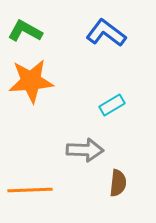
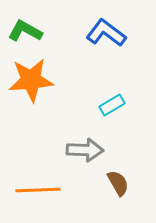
orange star: moved 1 px up
brown semicircle: rotated 36 degrees counterclockwise
orange line: moved 8 px right
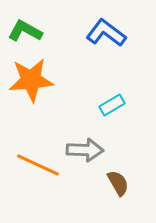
orange line: moved 25 px up; rotated 27 degrees clockwise
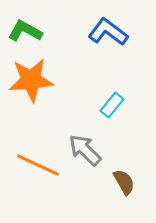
blue L-shape: moved 2 px right, 1 px up
cyan rectangle: rotated 20 degrees counterclockwise
gray arrow: rotated 138 degrees counterclockwise
brown semicircle: moved 6 px right, 1 px up
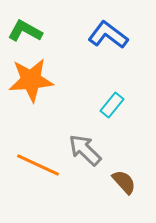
blue L-shape: moved 3 px down
brown semicircle: rotated 12 degrees counterclockwise
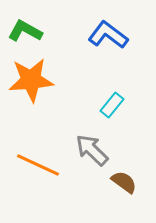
gray arrow: moved 7 px right
brown semicircle: rotated 12 degrees counterclockwise
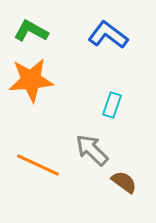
green L-shape: moved 6 px right
cyan rectangle: rotated 20 degrees counterclockwise
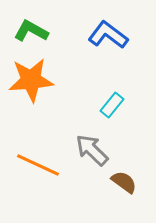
cyan rectangle: rotated 20 degrees clockwise
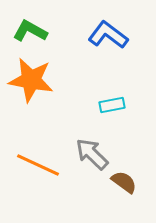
green L-shape: moved 1 px left
orange star: rotated 15 degrees clockwise
cyan rectangle: rotated 40 degrees clockwise
gray arrow: moved 4 px down
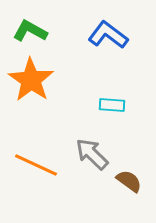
orange star: rotated 24 degrees clockwise
cyan rectangle: rotated 15 degrees clockwise
orange line: moved 2 px left
brown semicircle: moved 5 px right, 1 px up
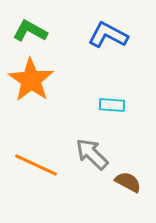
blue L-shape: rotated 9 degrees counterclockwise
brown semicircle: moved 1 px left, 1 px down; rotated 8 degrees counterclockwise
